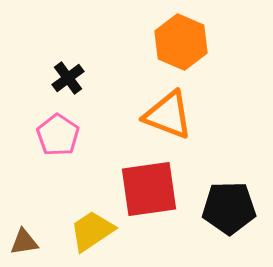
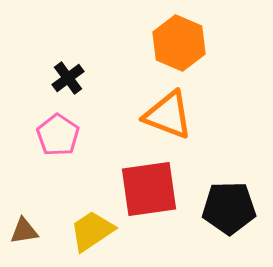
orange hexagon: moved 2 px left, 1 px down
brown triangle: moved 11 px up
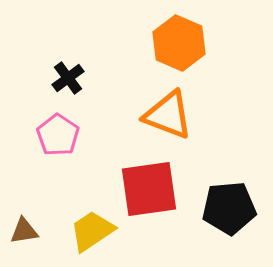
black pentagon: rotated 4 degrees counterclockwise
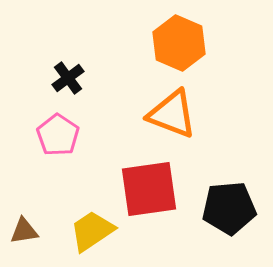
orange triangle: moved 4 px right, 1 px up
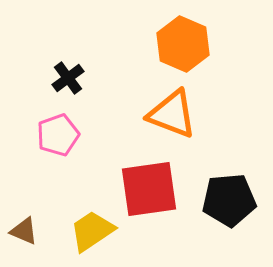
orange hexagon: moved 4 px right, 1 px down
pink pentagon: rotated 18 degrees clockwise
black pentagon: moved 8 px up
brown triangle: rotated 32 degrees clockwise
